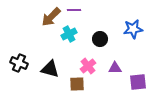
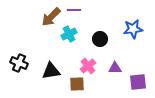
black triangle: moved 1 px right, 2 px down; rotated 24 degrees counterclockwise
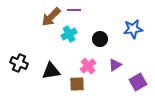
purple triangle: moved 3 px up; rotated 32 degrees counterclockwise
purple square: rotated 24 degrees counterclockwise
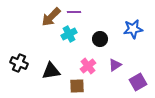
purple line: moved 2 px down
brown square: moved 2 px down
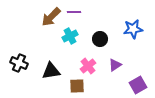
cyan cross: moved 1 px right, 2 px down
purple square: moved 3 px down
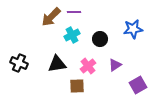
cyan cross: moved 2 px right, 1 px up
black triangle: moved 6 px right, 7 px up
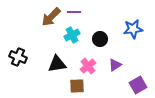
black cross: moved 1 px left, 6 px up
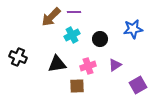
pink cross: rotated 21 degrees clockwise
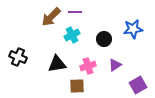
purple line: moved 1 px right
black circle: moved 4 px right
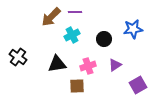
black cross: rotated 12 degrees clockwise
